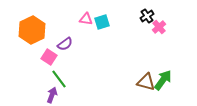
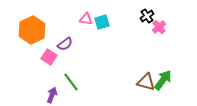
green line: moved 12 px right, 3 px down
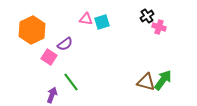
pink cross: rotated 32 degrees counterclockwise
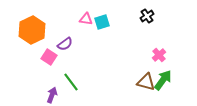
pink cross: moved 28 px down; rotated 32 degrees clockwise
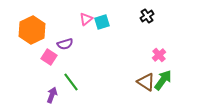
pink triangle: rotated 48 degrees counterclockwise
purple semicircle: rotated 21 degrees clockwise
brown triangle: rotated 18 degrees clockwise
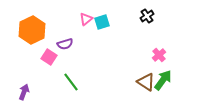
purple arrow: moved 28 px left, 3 px up
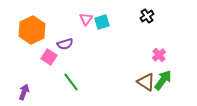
pink triangle: rotated 16 degrees counterclockwise
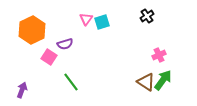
pink cross: rotated 16 degrees clockwise
purple arrow: moved 2 px left, 2 px up
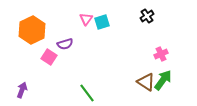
pink cross: moved 2 px right, 1 px up
green line: moved 16 px right, 11 px down
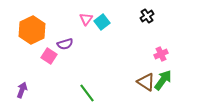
cyan square: rotated 21 degrees counterclockwise
pink square: moved 1 px up
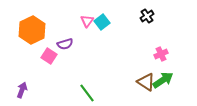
pink triangle: moved 1 px right, 2 px down
green arrow: rotated 20 degrees clockwise
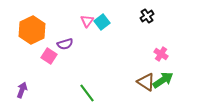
pink cross: rotated 32 degrees counterclockwise
